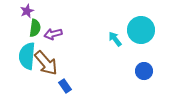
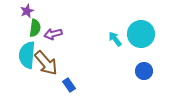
cyan circle: moved 4 px down
cyan semicircle: moved 1 px up
blue rectangle: moved 4 px right, 1 px up
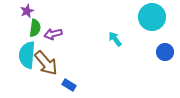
cyan circle: moved 11 px right, 17 px up
blue circle: moved 21 px right, 19 px up
blue rectangle: rotated 24 degrees counterclockwise
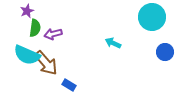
cyan arrow: moved 2 px left, 4 px down; rotated 28 degrees counterclockwise
cyan semicircle: rotated 72 degrees counterclockwise
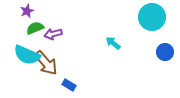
green semicircle: rotated 120 degrees counterclockwise
cyan arrow: rotated 14 degrees clockwise
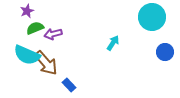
cyan arrow: rotated 84 degrees clockwise
blue rectangle: rotated 16 degrees clockwise
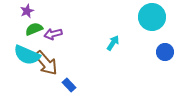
green semicircle: moved 1 px left, 1 px down
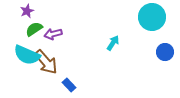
green semicircle: rotated 12 degrees counterclockwise
brown arrow: moved 1 px up
